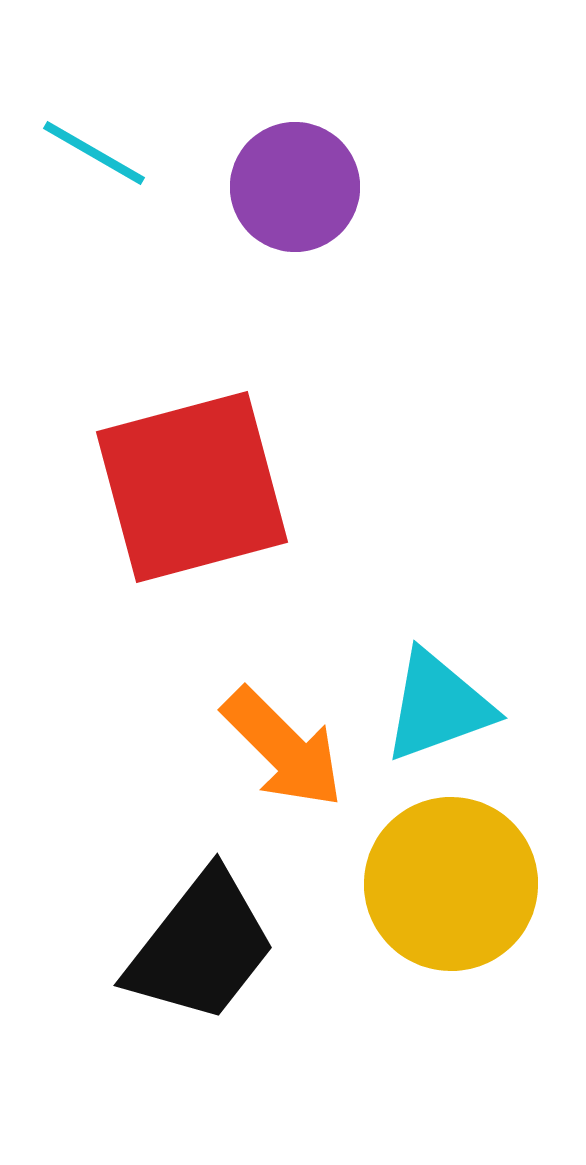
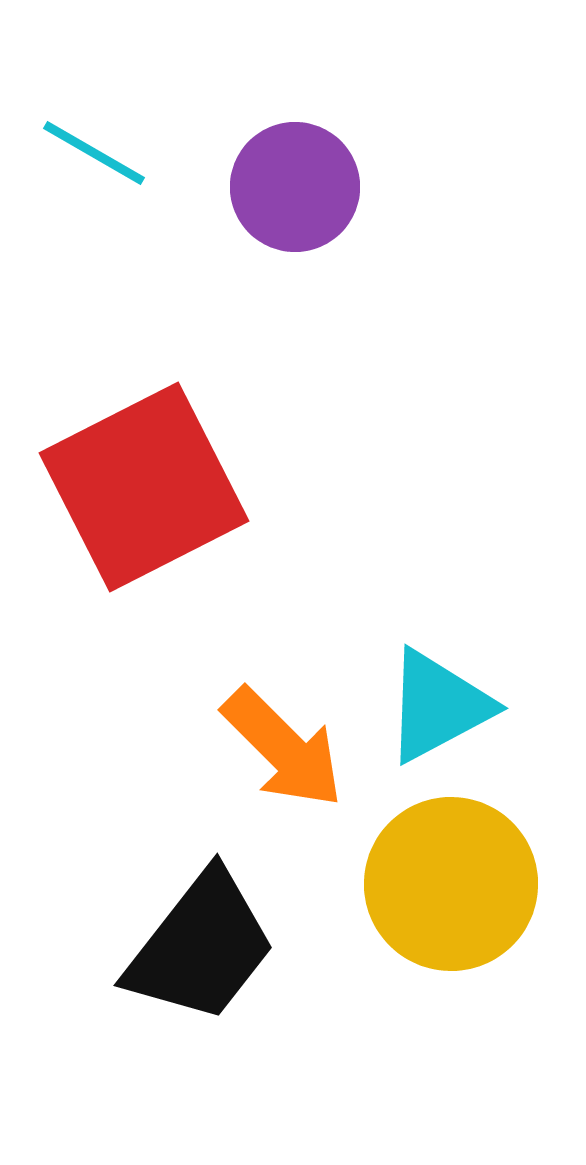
red square: moved 48 px left; rotated 12 degrees counterclockwise
cyan triangle: rotated 8 degrees counterclockwise
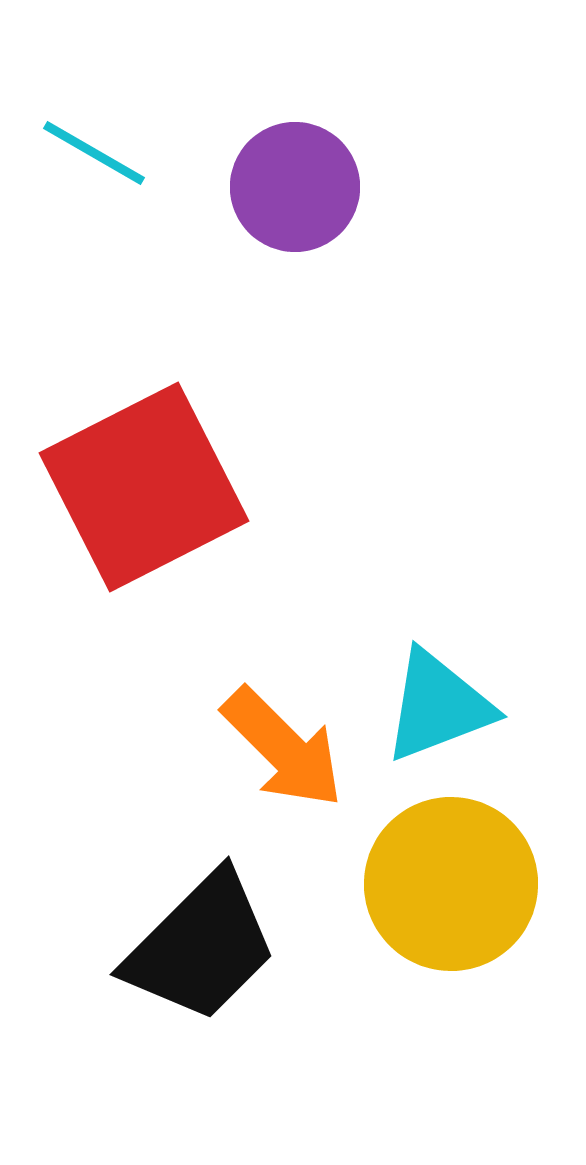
cyan triangle: rotated 7 degrees clockwise
black trapezoid: rotated 7 degrees clockwise
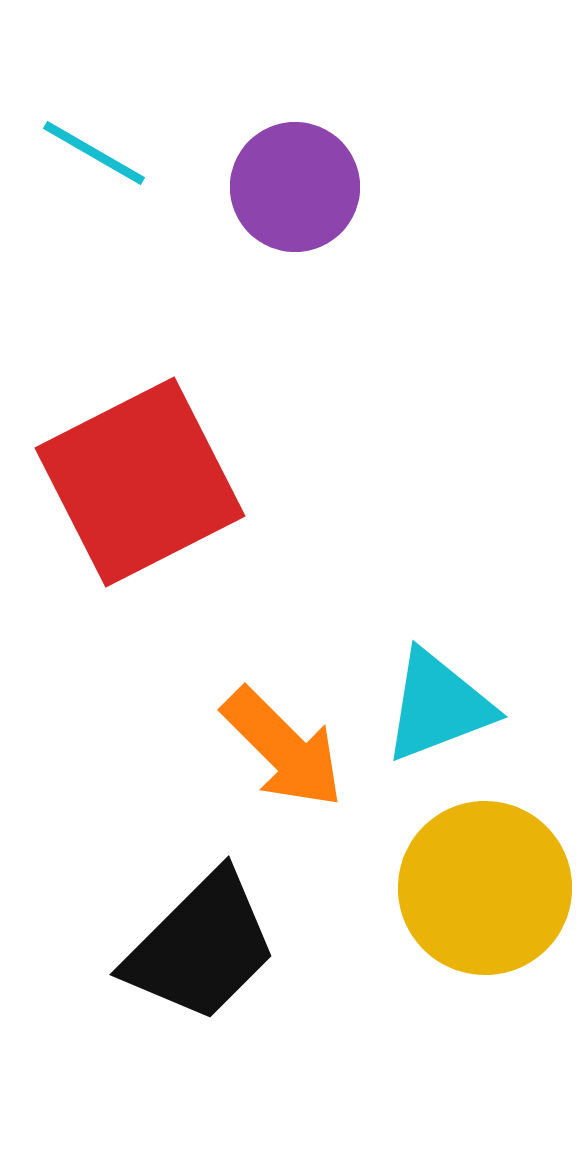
red square: moved 4 px left, 5 px up
yellow circle: moved 34 px right, 4 px down
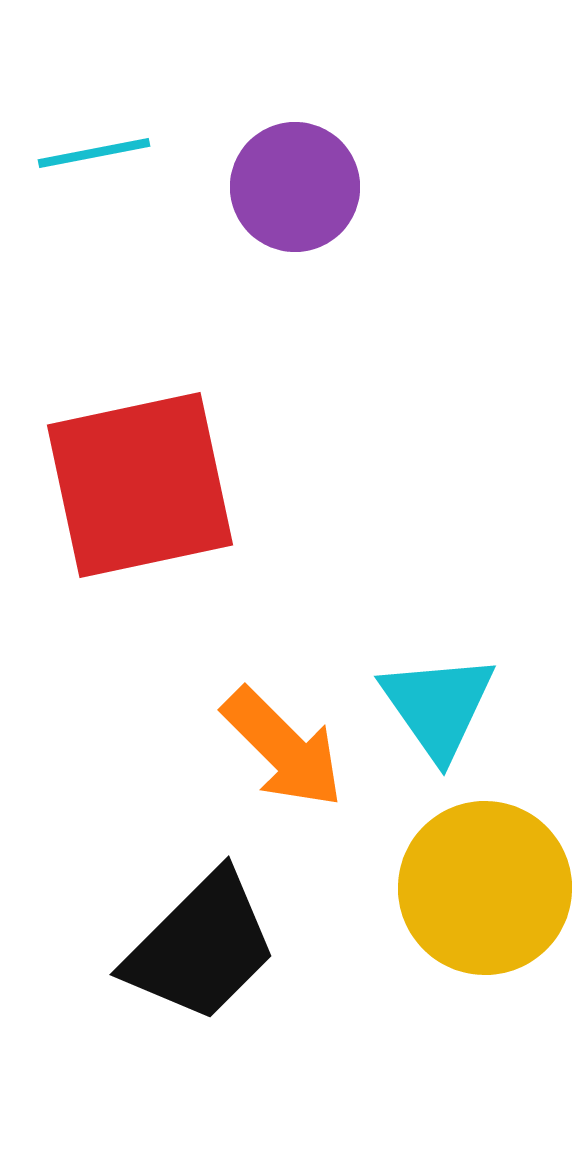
cyan line: rotated 41 degrees counterclockwise
red square: moved 3 px down; rotated 15 degrees clockwise
cyan triangle: rotated 44 degrees counterclockwise
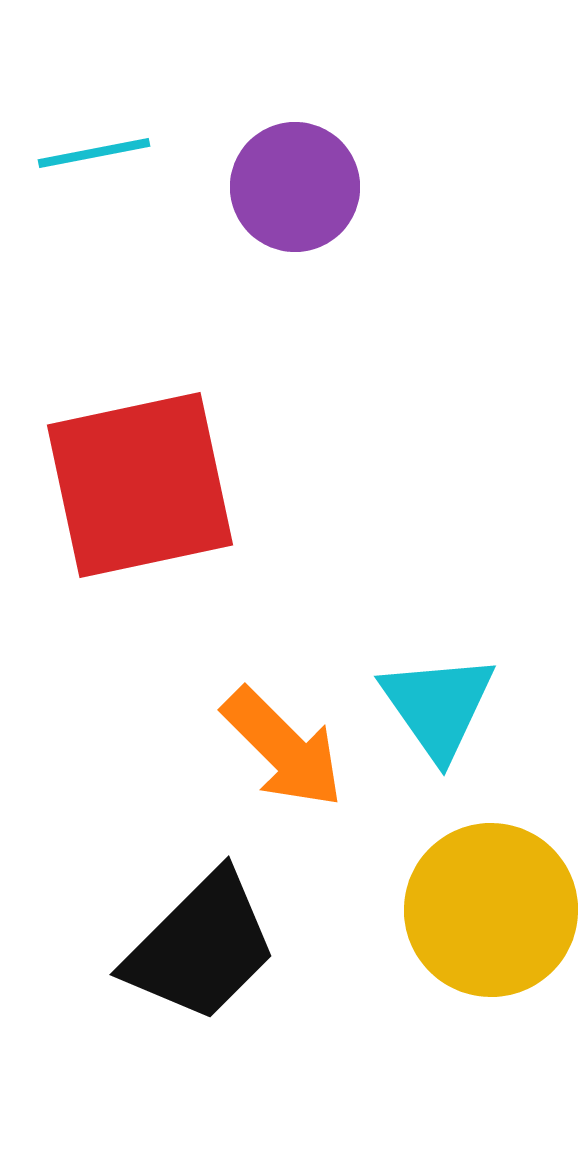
yellow circle: moved 6 px right, 22 px down
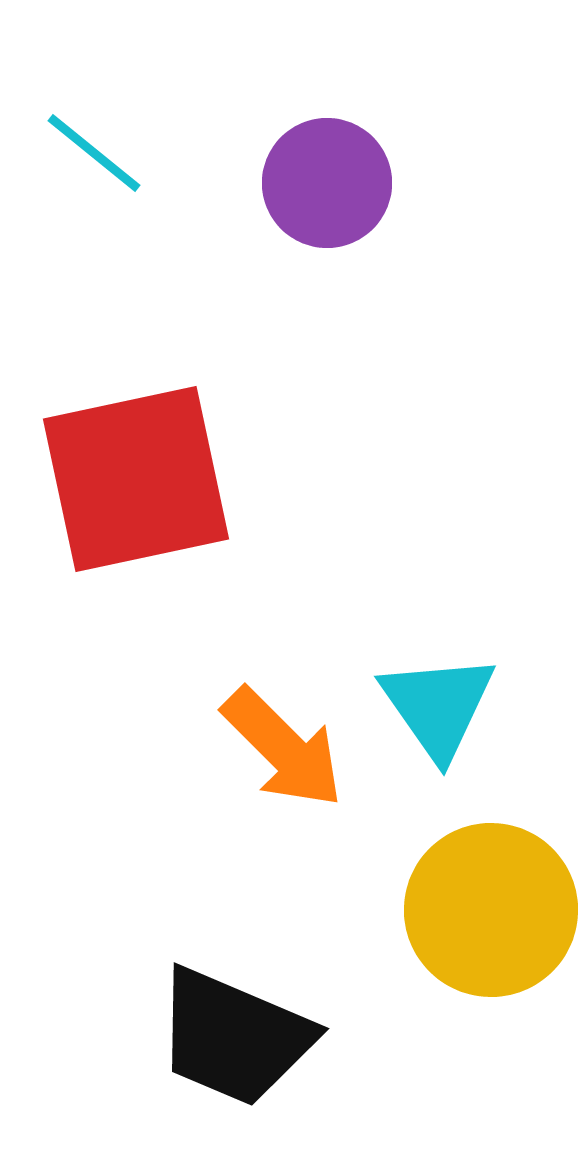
cyan line: rotated 50 degrees clockwise
purple circle: moved 32 px right, 4 px up
red square: moved 4 px left, 6 px up
black trapezoid: moved 33 px right, 90 px down; rotated 68 degrees clockwise
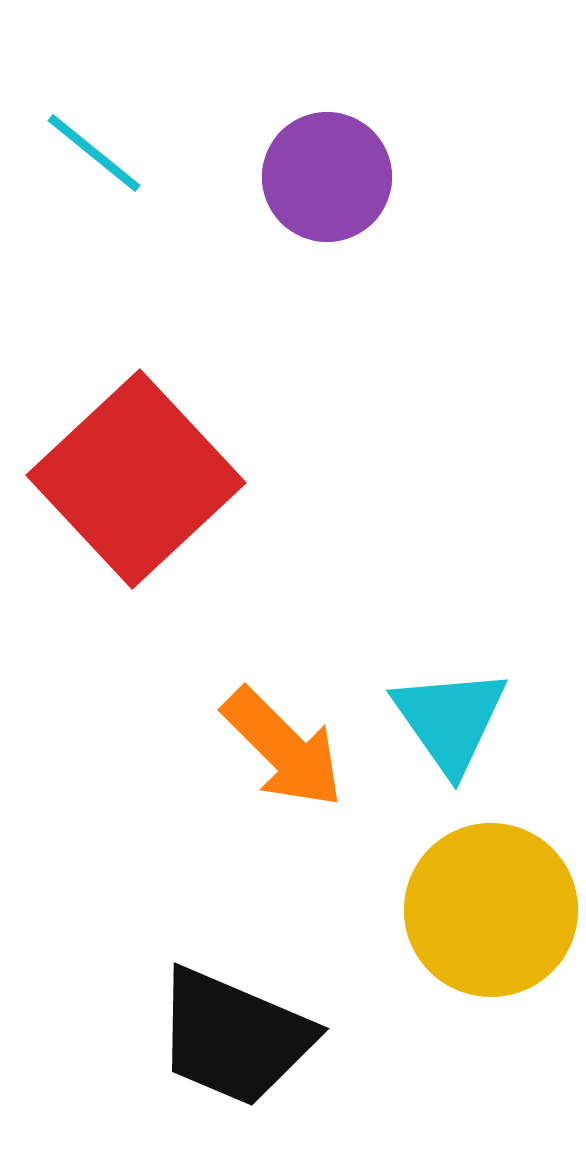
purple circle: moved 6 px up
red square: rotated 31 degrees counterclockwise
cyan triangle: moved 12 px right, 14 px down
